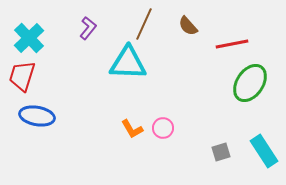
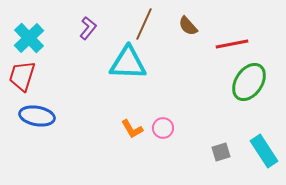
green ellipse: moved 1 px left, 1 px up
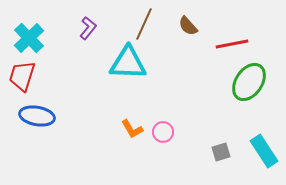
pink circle: moved 4 px down
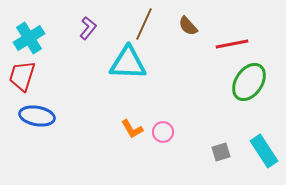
cyan cross: rotated 12 degrees clockwise
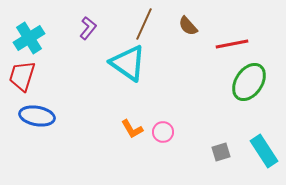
cyan triangle: rotated 33 degrees clockwise
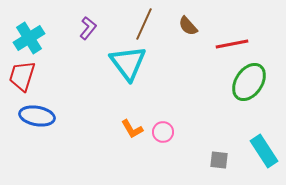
cyan triangle: rotated 18 degrees clockwise
gray square: moved 2 px left, 8 px down; rotated 24 degrees clockwise
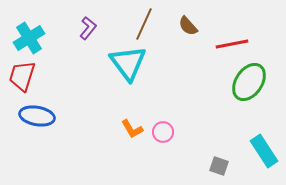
gray square: moved 6 px down; rotated 12 degrees clockwise
